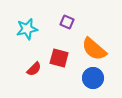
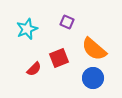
cyan star: rotated 10 degrees counterclockwise
red square: rotated 36 degrees counterclockwise
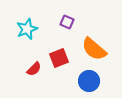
blue circle: moved 4 px left, 3 px down
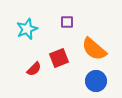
purple square: rotated 24 degrees counterclockwise
blue circle: moved 7 px right
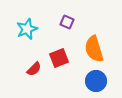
purple square: rotated 24 degrees clockwise
orange semicircle: rotated 32 degrees clockwise
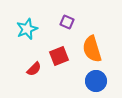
orange semicircle: moved 2 px left
red square: moved 2 px up
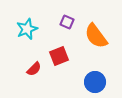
orange semicircle: moved 4 px right, 13 px up; rotated 20 degrees counterclockwise
blue circle: moved 1 px left, 1 px down
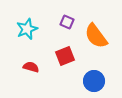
red square: moved 6 px right
red semicircle: moved 3 px left, 2 px up; rotated 119 degrees counterclockwise
blue circle: moved 1 px left, 1 px up
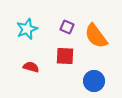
purple square: moved 5 px down
red square: rotated 24 degrees clockwise
